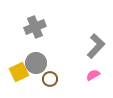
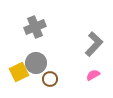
gray L-shape: moved 2 px left, 2 px up
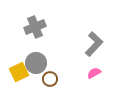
pink semicircle: moved 1 px right, 2 px up
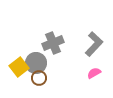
gray cross: moved 18 px right, 16 px down
yellow square: moved 5 px up; rotated 12 degrees counterclockwise
brown circle: moved 11 px left, 1 px up
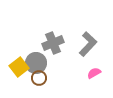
gray L-shape: moved 6 px left
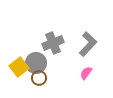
pink semicircle: moved 8 px left; rotated 24 degrees counterclockwise
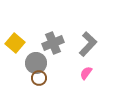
yellow square: moved 4 px left, 24 px up; rotated 12 degrees counterclockwise
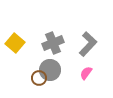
gray circle: moved 14 px right, 7 px down
